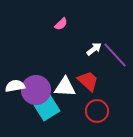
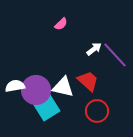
white triangle: moved 2 px left; rotated 10 degrees clockwise
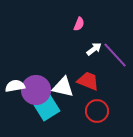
pink semicircle: moved 18 px right; rotated 24 degrees counterclockwise
red trapezoid: rotated 20 degrees counterclockwise
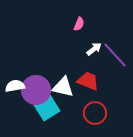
red circle: moved 2 px left, 2 px down
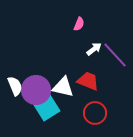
white semicircle: rotated 78 degrees clockwise
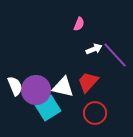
white arrow: rotated 14 degrees clockwise
red trapezoid: moved 1 px down; rotated 70 degrees counterclockwise
cyan square: moved 1 px right
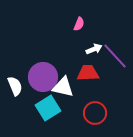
purple line: moved 1 px down
red trapezoid: moved 9 px up; rotated 45 degrees clockwise
purple circle: moved 7 px right, 13 px up
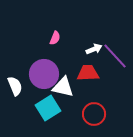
pink semicircle: moved 24 px left, 14 px down
purple circle: moved 1 px right, 3 px up
red circle: moved 1 px left, 1 px down
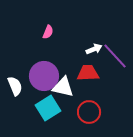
pink semicircle: moved 7 px left, 6 px up
purple circle: moved 2 px down
red circle: moved 5 px left, 2 px up
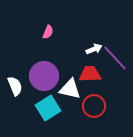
purple line: moved 2 px down
red trapezoid: moved 2 px right, 1 px down
white triangle: moved 7 px right, 2 px down
red circle: moved 5 px right, 6 px up
